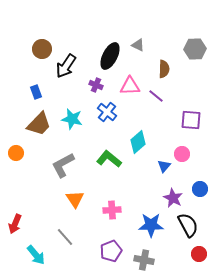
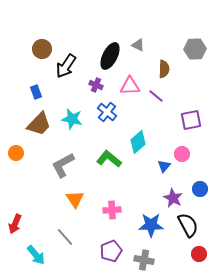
purple square: rotated 15 degrees counterclockwise
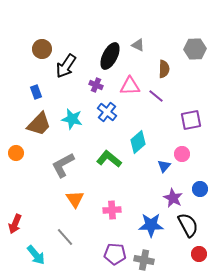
purple pentagon: moved 4 px right, 3 px down; rotated 25 degrees clockwise
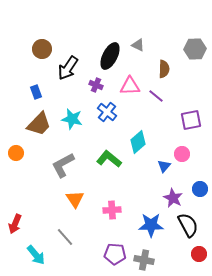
black arrow: moved 2 px right, 2 px down
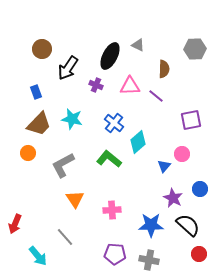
blue cross: moved 7 px right, 11 px down
orange circle: moved 12 px right
black semicircle: rotated 20 degrees counterclockwise
cyan arrow: moved 2 px right, 1 px down
gray cross: moved 5 px right
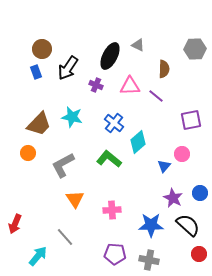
blue rectangle: moved 20 px up
cyan star: moved 2 px up
blue circle: moved 4 px down
cyan arrow: rotated 100 degrees counterclockwise
